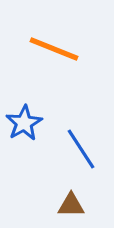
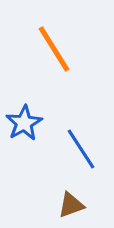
orange line: rotated 36 degrees clockwise
brown triangle: rotated 20 degrees counterclockwise
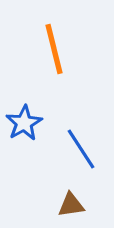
orange line: rotated 18 degrees clockwise
brown triangle: rotated 12 degrees clockwise
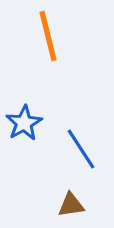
orange line: moved 6 px left, 13 px up
